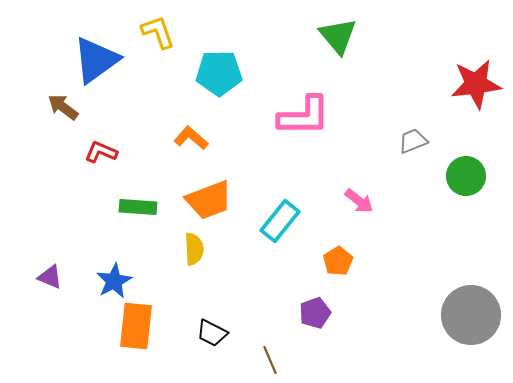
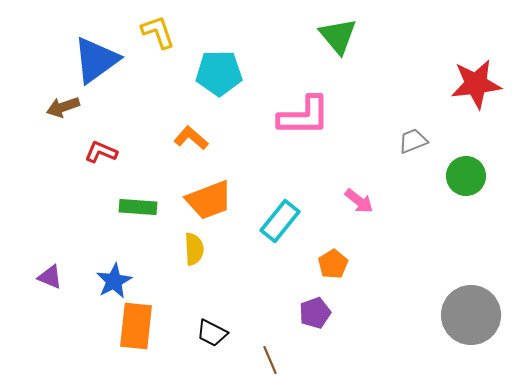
brown arrow: rotated 56 degrees counterclockwise
orange pentagon: moved 5 px left, 3 px down
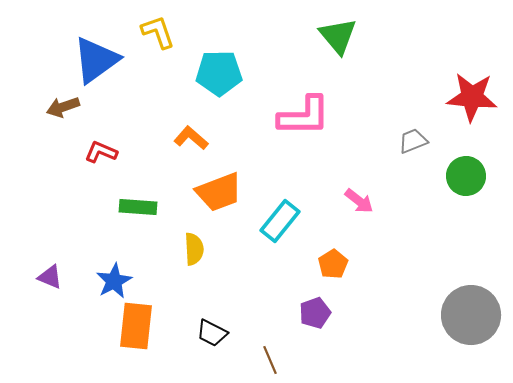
red star: moved 4 px left, 13 px down; rotated 12 degrees clockwise
orange trapezoid: moved 10 px right, 8 px up
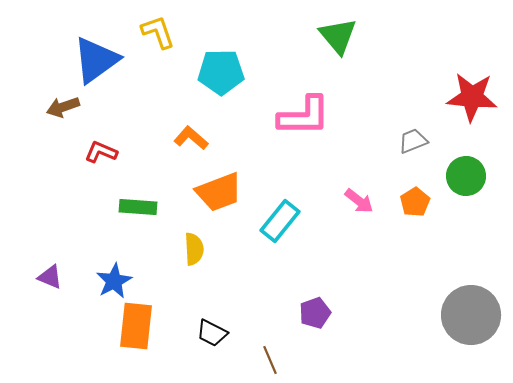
cyan pentagon: moved 2 px right, 1 px up
orange pentagon: moved 82 px right, 62 px up
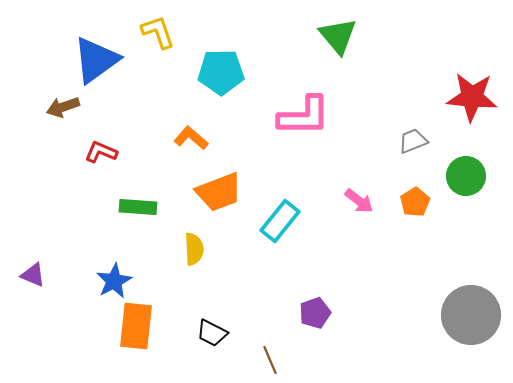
purple triangle: moved 17 px left, 2 px up
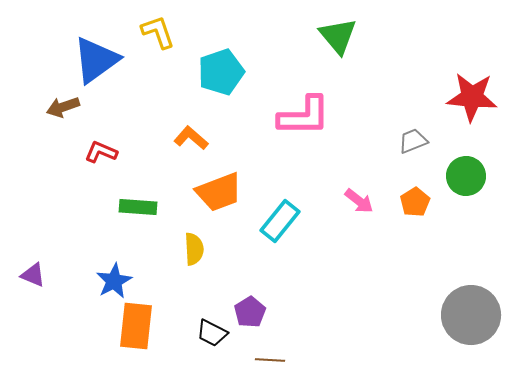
cyan pentagon: rotated 18 degrees counterclockwise
purple pentagon: moved 65 px left, 1 px up; rotated 12 degrees counterclockwise
brown line: rotated 64 degrees counterclockwise
